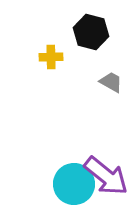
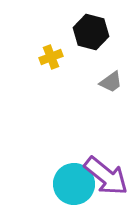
yellow cross: rotated 20 degrees counterclockwise
gray trapezoid: rotated 115 degrees clockwise
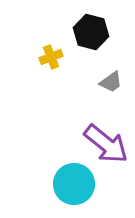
purple arrow: moved 32 px up
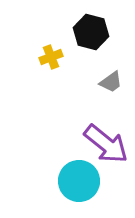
cyan circle: moved 5 px right, 3 px up
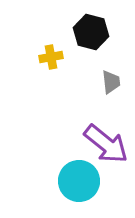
yellow cross: rotated 10 degrees clockwise
gray trapezoid: rotated 60 degrees counterclockwise
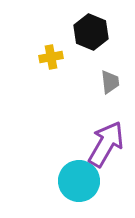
black hexagon: rotated 8 degrees clockwise
gray trapezoid: moved 1 px left
purple arrow: rotated 99 degrees counterclockwise
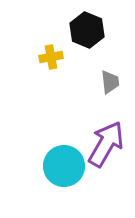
black hexagon: moved 4 px left, 2 px up
cyan circle: moved 15 px left, 15 px up
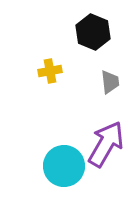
black hexagon: moved 6 px right, 2 px down
yellow cross: moved 1 px left, 14 px down
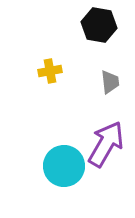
black hexagon: moved 6 px right, 7 px up; rotated 12 degrees counterclockwise
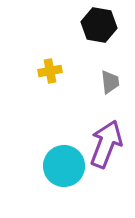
purple arrow: rotated 9 degrees counterclockwise
